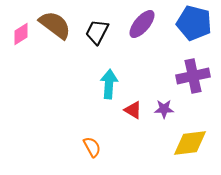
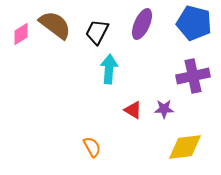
purple ellipse: rotated 16 degrees counterclockwise
cyan arrow: moved 15 px up
yellow diamond: moved 5 px left, 4 px down
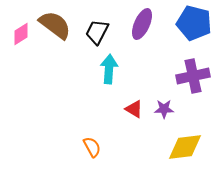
red triangle: moved 1 px right, 1 px up
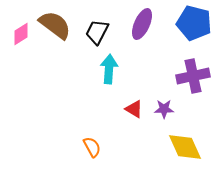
yellow diamond: rotated 72 degrees clockwise
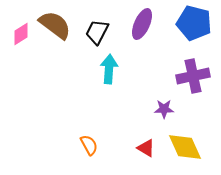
red triangle: moved 12 px right, 39 px down
orange semicircle: moved 3 px left, 2 px up
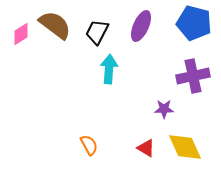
purple ellipse: moved 1 px left, 2 px down
